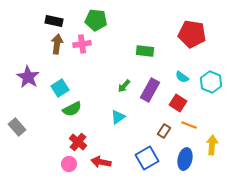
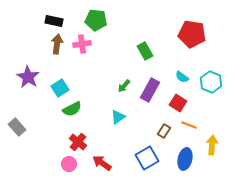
green rectangle: rotated 54 degrees clockwise
red arrow: moved 1 px right, 1 px down; rotated 24 degrees clockwise
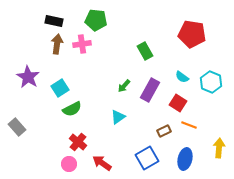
brown rectangle: rotated 32 degrees clockwise
yellow arrow: moved 7 px right, 3 px down
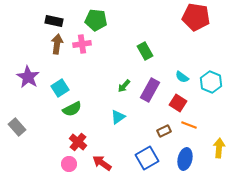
red pentagon: moved 4 px right, 17 px up
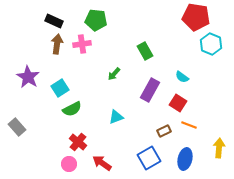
black rectangle: rotated 12 degrees clockwise
cyan hexagon: moved 38 px up
green arrow: moved 10 px left, 12 px up
cyan triangle: moved 2 px left; rotated 14 degrees clockwise
blue square: moved 2 px right
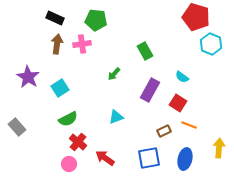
red pentagon: rotated 8 degrees clockwise
black rectangle: moved 1 px right, 3 px up
green semicircle: moved 4 px left, 10 px down
blue square: rotated 20 degrees clockwise
red arrow: moved 3 px right, 5 px up
